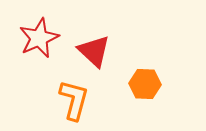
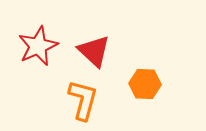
red star: moved 1 px left, 8 px down
orange L-shape: moved 9 px right
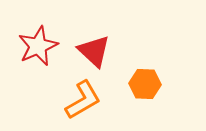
orange L-shape: rotated 45 degrees clockwise
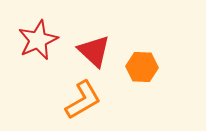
red star: moved 6 px up
orange hexagon: moved 3 px left, 17 px up
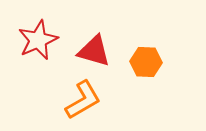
red triangle: rotated 27 degrees counterclockwise
orange hexagon: moved 4 px right, 5 px up
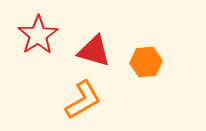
red star: moved 5 px up; rotated 9 degrees counterclockwise
orange hexagon: rotated 8 degrees counterclockwise
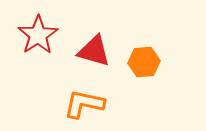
orange hexagon: moved 2 px left
orange L-shape: moved 1 px right, 4 px down; rotated 138 degrees counterclockwise
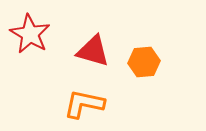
red star: moved 8 px left, 1 px up; rotated 9 degrees counterclockwise
red triangle: moved 1 px left
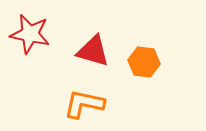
red star: rotated 18 degrees counterclockwise
orange hexagon: rotated 12 degrees clockwise
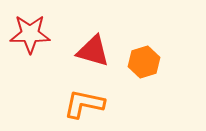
red star: rotated 12 degrees counterclockwise
orange hexagon: rotated 24 degrees counterclockwise
